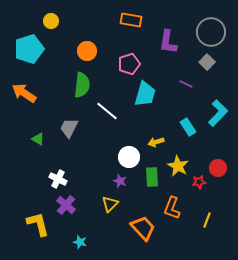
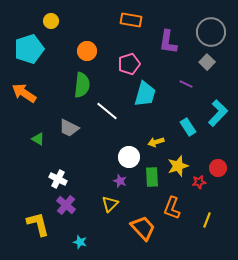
gray trapezoid: rotated 90 degrees counterclockwise
yellow star: rotated 25 degrees clockwise
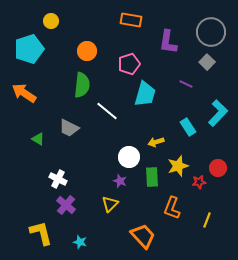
yellow L-shape: moved 3 px right, 9 px down
orange trapezoid: moved 8 px down
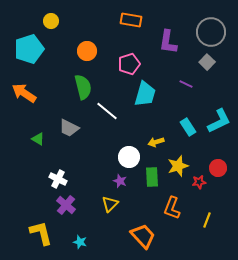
green semicircle: moved 1 px right, 2 px down; rotated 20 degrees counterclockwise
cyan L-shape: moved 1 px right, 8 px down; rotated 20 degrees clockwise
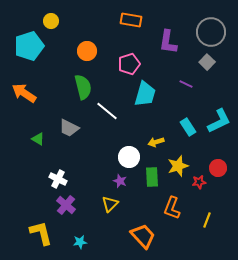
cyan pentagon: moved 3 px up
cyan star: rotated 24 degrees counterclockwise
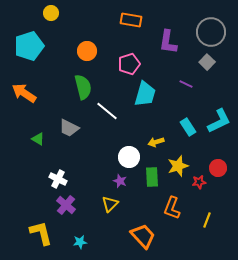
yellow circle: moved 8 px up
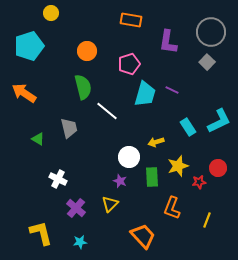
purple line: moved 14 px left, 6 px down
gray trapezoid: rotated 130 degrees counterclockwise
purple cross: moved 10 px right, 3 px down
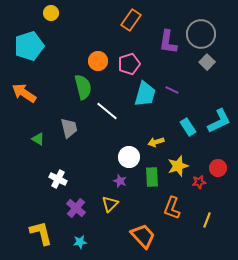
orange rectangle: rotated 65 degrees counterclockwise
gray circle: moved 10 px left, 2 px down
orange circle: moved 11 px right, 10 px down
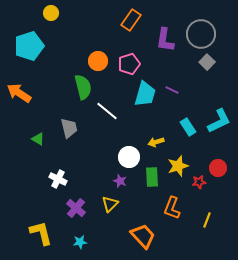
purple L-shape: moved 3 px left, 2 px up
orange arrow: moved 5 px left
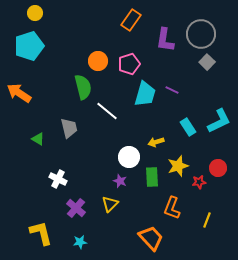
yellow circle: moved 16 px left
orange trapezoid: moved 8 px right, 2 px down
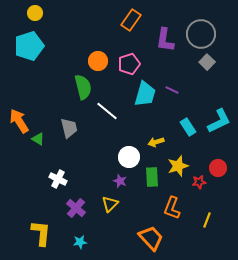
orange arrow: moved 28 px down; rotated 25 degrees clockwise
yellow L-shape: rotated 20 degrees clockwise
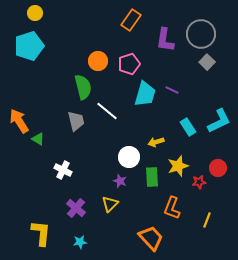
gray trapezoid: moved 7 px right, 7 px up
white cross: moved 5 px right, 9 px up
